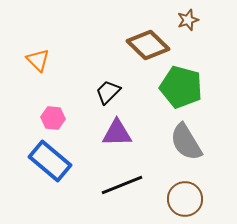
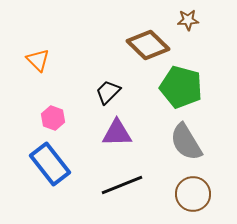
brown star: rotated 15 degrees clockwise
pink hexagon: rotated 15 degrees clockwise
blue rectangle: moved 3 px down; rotated 12 degrees clockwise
brown circle: moved 8 px right, 5 px up
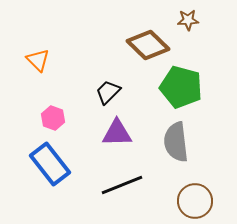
gray semicircle: moved 10 px left; rotated 24 degrees clockwise
brown circle: moved 2 px right, 7 px down
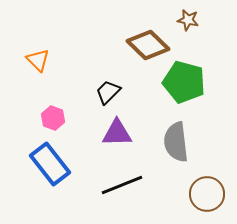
brown star: rotated 15 degrees clockwise
green pentagon: moved 3 px right, 5 px up
brown circle: moved 12 px right, 7 px up
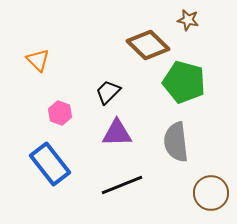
pink hexagon: moved 7 px right, 5 px up
brown circle: moved 4 px right, 1 px up
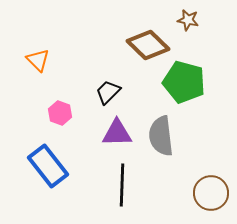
gray semicircle: moved 15 px left, 6 px up
blue rectangle: moved 2 px left, 2 px down
black line: rotated 66 degrees counterclockwise
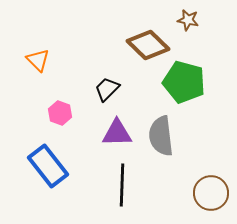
black trapezoid: moved 1 px left, 3 px up
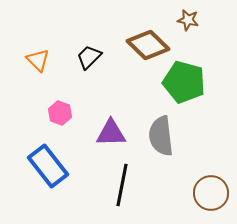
black trapezoid: moved 18 px left, 32 px up
purple triangle: moved 6 px left
black line: rotated 9 degrees clockwise
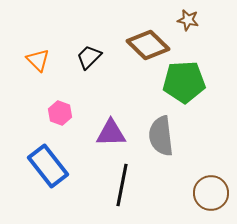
green pentagon: rotated 18 degrees counterclockwise
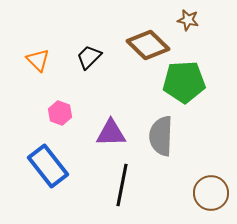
gray semicircle: rotated 9 degrees clockwise
